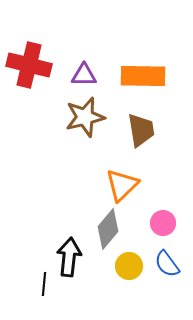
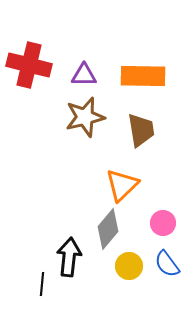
black line: moved 2 px left
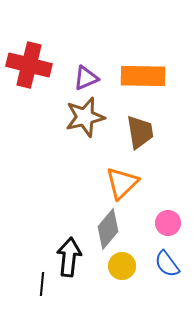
purple triangle: moved 2 px right, 3 px down; rotated 24 degrees counterclockwise
brown trapezoid: moved 1 px left, 2 px down
orange triangle: moved 2 px up
pink circle: moved 5 px right
yellow circle: moved 7 px left
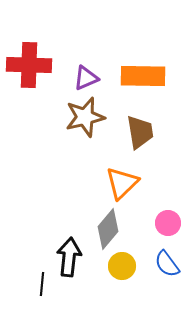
red cross: rotated 12 degrees counterclockwise
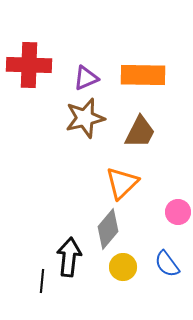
orange rectangle: moved 1 px up
brown star: moved 1 px down
brown trapezoid: rotated 36 degrees clockwise
pink circle: moved 10 px right, 11 px up
yellow circle: moved 1 px right, 1 px down
black line: moved 3 px up
